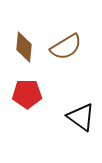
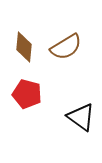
red pentagon: rotated 16 degrees clockwise
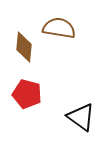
brown semicircle: moved 7 px left, 19 px up; rotated 140 degrees counterclockwise
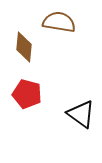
brown semicircle: moved 6 px up
black triangle: moved 3 px up
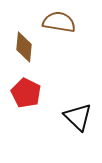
red pentagon: moved 1 px left, 1 px up; rotated 12 degrees clockwise
black triangle: moved 3 px left, 3 px down; rotated 8 degrees clockwise
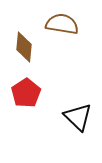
brown semicircle: moved 3 px right, 2 px down
red pentagon: rotated 12 degrees clockwise
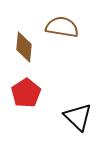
brown semicircle: moved 3 px down
